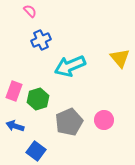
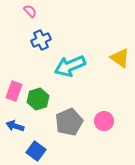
yellow triangle: rotated 15 degrees counterclockwise
pink circle: moved 1 px down
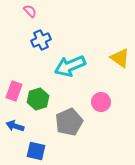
pink circle: moved 3 px left, 19 px up
blue square: rotated 24 degrees counterclockwise
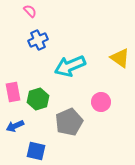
blue cross: moved 3 px left
pink rectangle: moved 1 px left, 1 px down; rotated 30 degrees counterclockwise
blue arrow: rotated 42 degrees counterclockwise
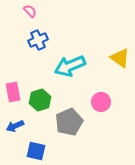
green hexagon: moved 2 px right, 1 px down
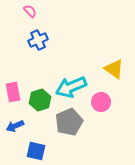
yellow triangle: moved 6 px left, 11 px down
cyan arrow: moved 1 px right, 21 px down
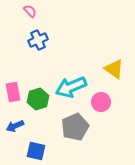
green hexagon: moved 2 px left, 1 px up
gray pentagon: moved 6 px right, 5 px down
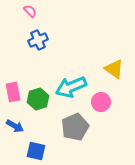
blue arrow: rotated 126 degrees counterclockwise
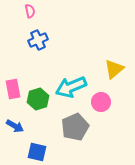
pink semicircle: rotated 32 degrees clockwise
yellow triangle: rotated 45 degrees clockwise
pink rectangle: moved 3 px up
blue square: moved 1 px right, 1 px down
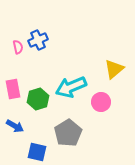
pink semicircle: moved 12 px left, 36 px down
gray pentagon: moved 7 px left, 6 px down; rotated 8 degrees counterclockwise
